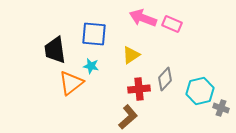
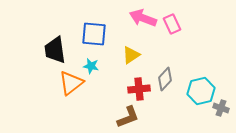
pink rectangle: rotated 42 degrees clockwise
cyan hexagon: moved 1 px right
brown L-shape: rotated 20 degrees clockwise
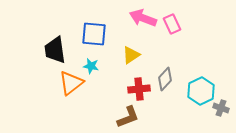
cyan hexagon: rotated 12 degrees counterclockwise
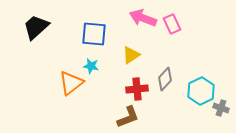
black trapezoid: moved 19 px left, 23 px up; rotated 56 degrees clockwise
red cross: moved 2 px left
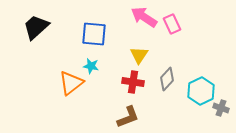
pink arrow: moved 1 px right, 1 px up; rotated 12 degrees clockwise
yellow triangle: moved 8 px right; rotated 24 degrees counterclockwise
gray diamond: moved 2 px right
red cross: moved 4 px left, 7 px up; rotated 15 degrees clockwise
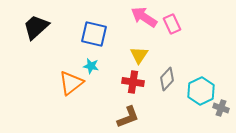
blue square: rotated 8 degrees clockwise
